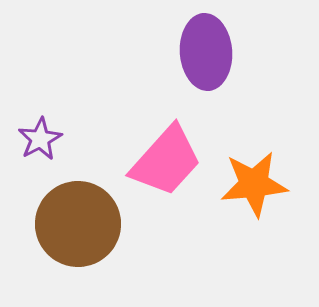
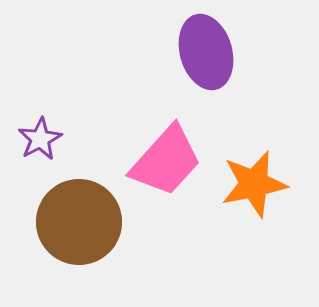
purple ellipse: rotated 12 degrees counterclockwise
orange star: rotated 6 degrees counterclockwise
brown circle: moved 1 px right, 2 px up
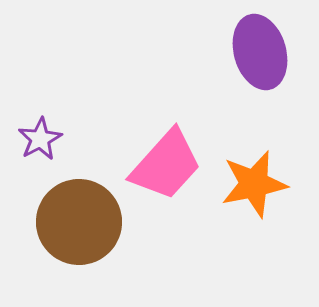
purple ellipse: moved 54 px right
pink trapezoid: moved 4 px down
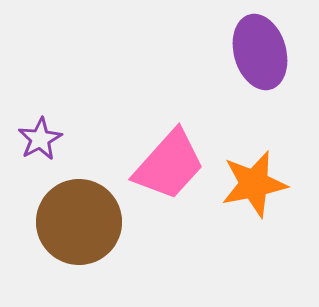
pink trapezoid: moved 3 px right
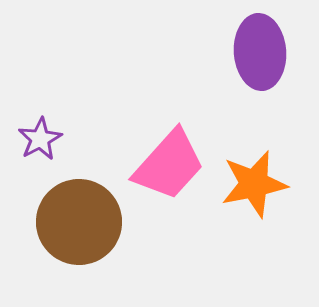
purple ellipse: rotated 12 degrees clockwise
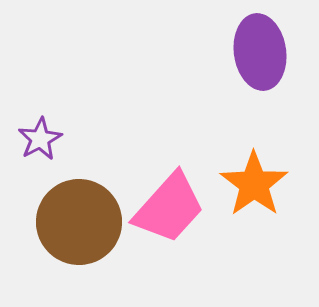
purple ellipse: rotated 4 degrees counterclockwise
pink trapezoid: moved 43 px down
orange star: rotated 24 degrees counterclockwise
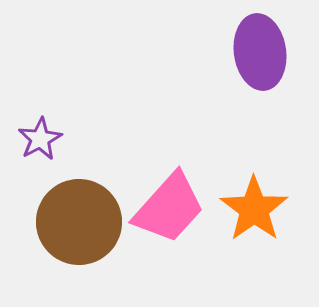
orange star: moved 25 px down
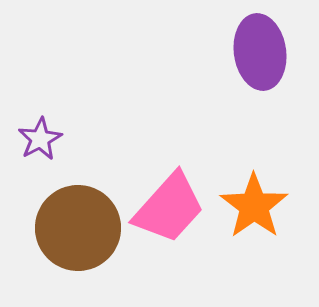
orange star: moved 3 px up
brown circle: moved 1 px left, 6 px down
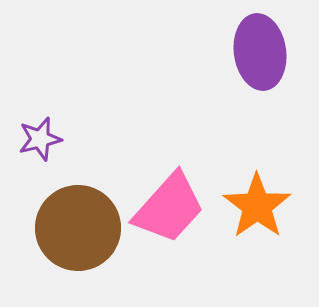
purple star: rotated 15 degrees clockwise
orange star: moved 3 px right
